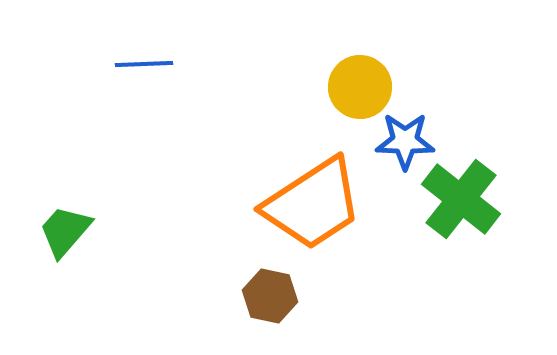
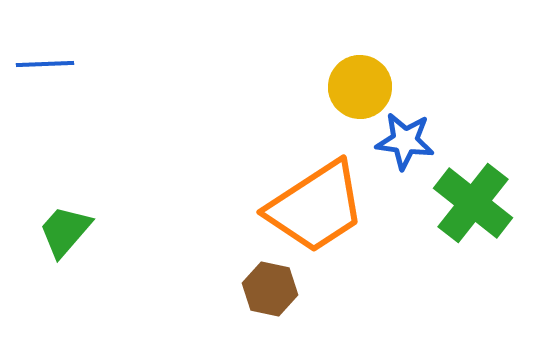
blue line: moved 99 px left
blue star: rotated 6 degrees clockwise
green cross: moved 12 px right, 4 px down
orange trapezoid: moved 3 px right, 3 px down
brown hexagon: moved 7 px up
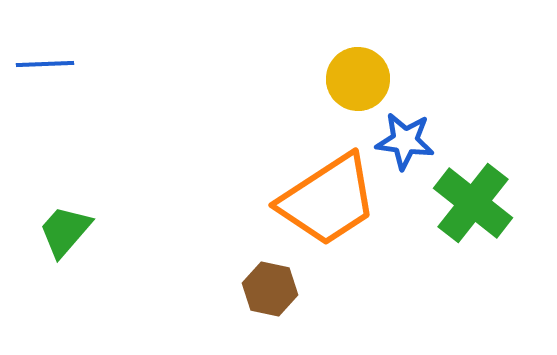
yellow circle: moved 2 px left, 8 px up
orange trapezoid: moved 12 px right, 7 px up
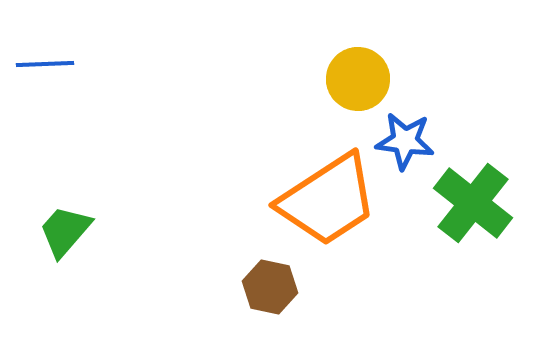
brown hexagon: moved 2 px up
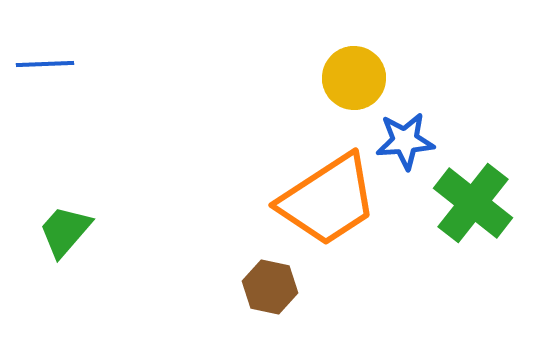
yellow circle: moved 4 px left, 1 px up
blue star: rotated 12 degrees counterclockwise
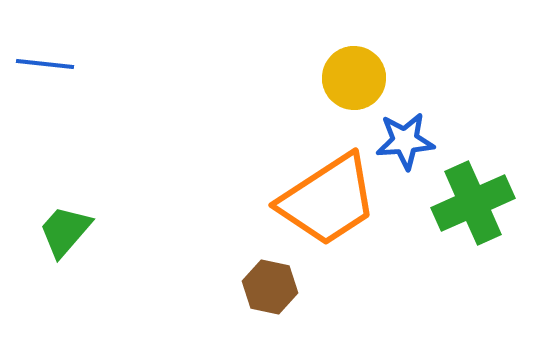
blue line: rotated 8 degrees clockwise
green cross: rotated 28 degrees clockwise
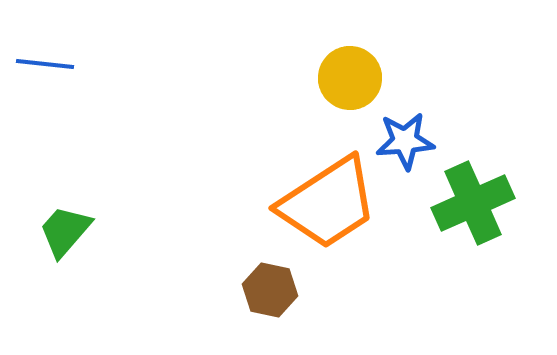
yellow circle: moved 4 px left
orange trapezoid: moved 3 px down
brown hexagon: moved 3 px down
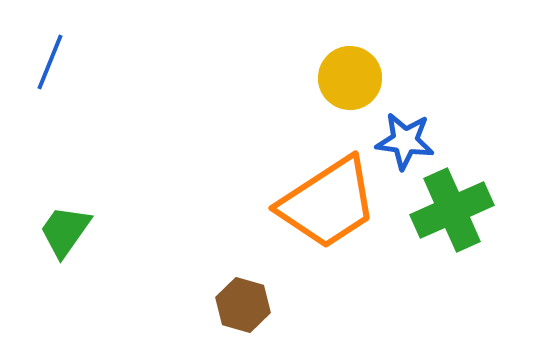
blue line: moved 5 px right, 2 px up; rotated 74 degrees counterclockwise
blue star: rotated 12 degrees clockwise
green cross: moved 21 px left, 7 px down
green trapezoid: rotated 6 degrees counterclockwise
brown hexagon: moved 27 px left, 15 px down; rotated 4 degrees clockwise
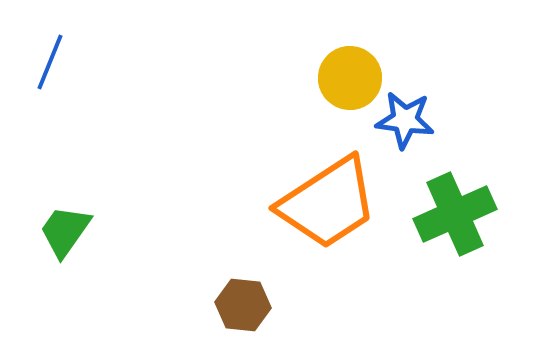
blue star: moved 21 px up
green cross: moved 3 px right, 4 px down
brown hexagon: rotated 10 degrees counterclockwise
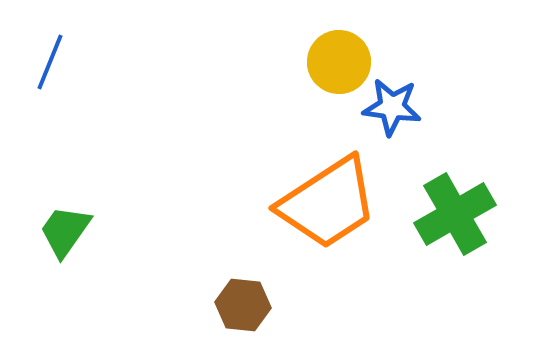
yellow circle: moved 11 px left, 16 px up
blue star: moved 13 px left, 13 px up
green cross: rotated 6 degrees counterclockwise
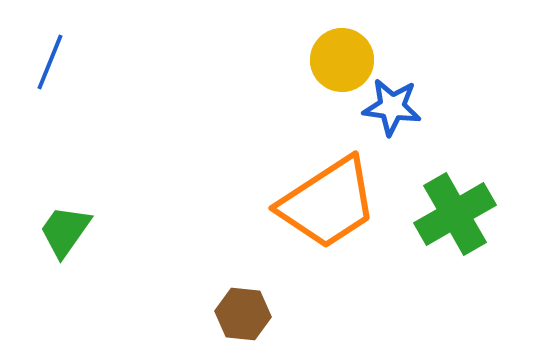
yellow circle: moved 3 px right, 2 px up
brown hexagon: moved 9 px down
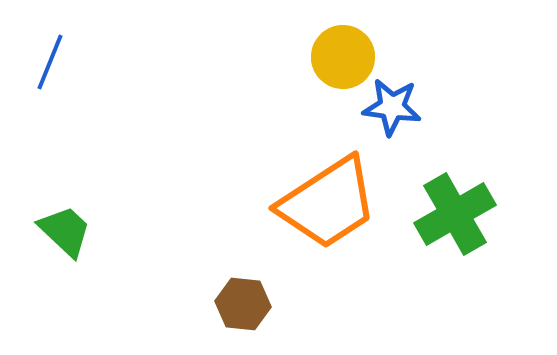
yellow circle: moved 1 px right, 3 px up
green trapezoid: rotated 98 degrees clockwise
brown hexagon: moved 10 px up
